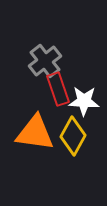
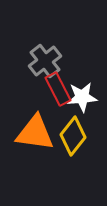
red rectangle: rotated 8 degrees counterclockwise
white star: moved 2 px left, 4 px up; rotated 8 degrees counterclockwise
yellow diamond: rotated 9 degrees clockwise
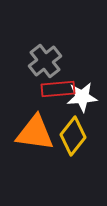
red rectangle: rotated 68 degrees counterclockwise
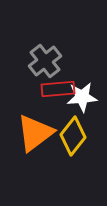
orange triangle: rotated 45 degrees counterclockwise
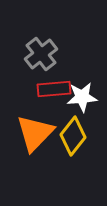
gray cross: moved 4 px left, 7 px up
red rectangle: moved 4 px left
orange triangle: rotated 9 degrees counterclockwise
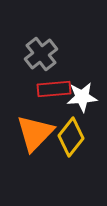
yellow diamond: moved 2 px left, 1 px down
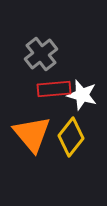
white star: moved 2 px up; rotated 20 degrees clockwise
orange triangle: moved 3 px left, 1 px down; rotated 24 degrees counterclockwise
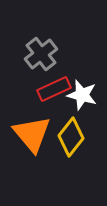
red rectangle: rotated 20 degrees counterclockwise
